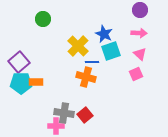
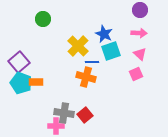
cyan pentagon: rotated 20 degrees clockwise
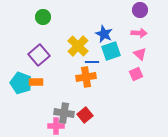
green circle: moved 2 px up
purple square: moved 20 px right, 7 px up
orange cross: rotated 24 degrees counterclockwise
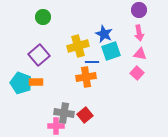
purple circle: moved 1 px left
pink arrow: rotated 77 degrees clockwise
yellow cross: rotated 30 degrees clockwise
pink triangle: rotated 32 degrees counterclockwise
pink square: moved 1 px right, 1 px up; rotated 24 degrees counterclockwise
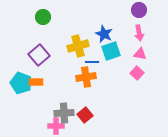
gray cross: rotated 12 degrees counterclockwise
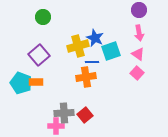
blue star: moved 9 px left, 4 px down
pink triangle: moved 2 px left; rotated 24 degrees clockwise
